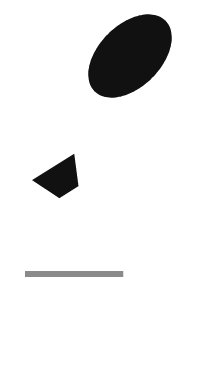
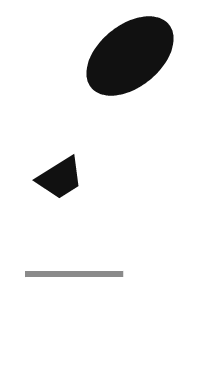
black ellipse: rotated 6 degrees clockwise
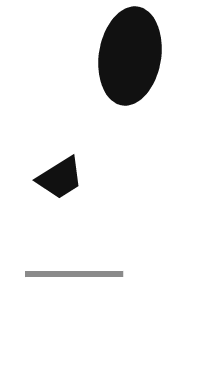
black ellipse: rotated 42 degrees counterclockwise
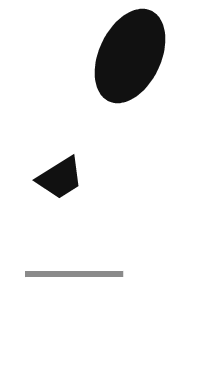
black ellipse: rotated 16 degrees clockwise
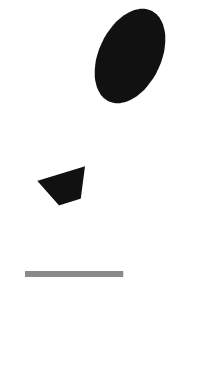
black trapezoid: moved 5 px right, 8 px down; rotated 15 degrees clockwise
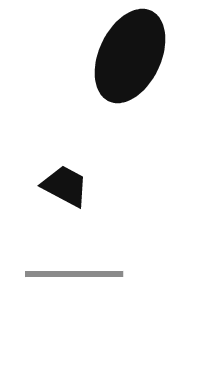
black trapezoid: rotated 135 degrees counterclockwise
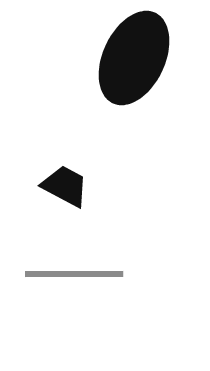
black ellipse: moved 4 px right, 2 px down
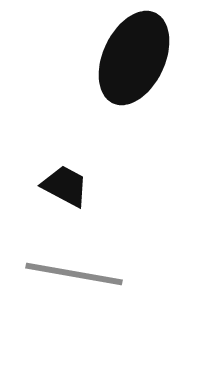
gray line: rotated 10 degrees clockwise
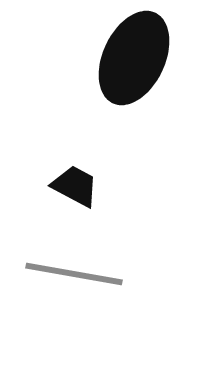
black trapezoid: moved 10 px right
